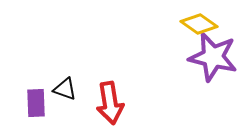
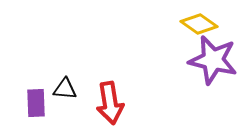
purple star: moved 3 px down
black triangle: rotated 15 degrees counterclockwise
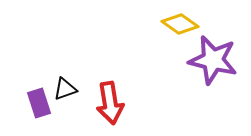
yellow diamond: moved 19 px left
black triangle: rotated 25 degrees counterclockwise
purple rectangle: moved 3 px right; rotated 16 degrees counterclockwise
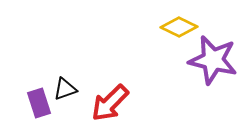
yellow diamond: moved 1 px left, 3 px down; rotated 9 degrees counterclockwise
red arrow: rotated 54 degrees clockwise
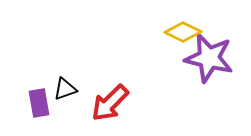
yellow diamond: moved 4 px right, 5 px down
purple star: moved 4 px left, 2 px up
purple rectangle: rotated 8 degrees clockwise
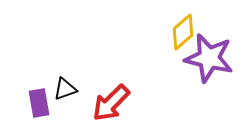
yellow diamond: rotated 66 degrees counterclockwise
red arrow: moved 1 px right
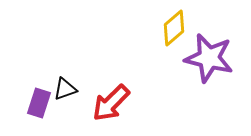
yellow diamond: moved 9 px left, 4 px up
purple rectangle: rotated 28 degrees clockwise
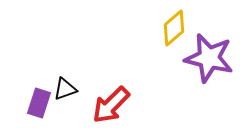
red arrow: moved 2 px down
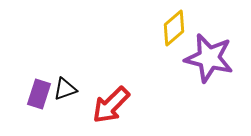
purple rectangle: moved 9 px up
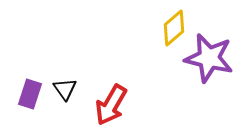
black triangle: rotated 45 degrees counterclockwise
purple rectangle: moved 9 px left
red arrow: rotated 15 degrees counterclockwise
